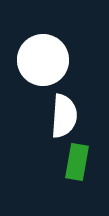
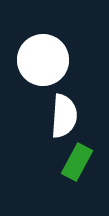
green rectangle: rotated 18 degrees clockwise
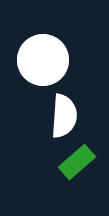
green rectangle: rotated 21 degrees clockwise
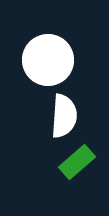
white circle: moved 5 px right
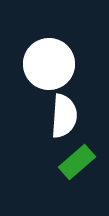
white circle: moved 1 px right, 4 px down
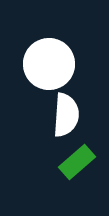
white semicircle: moved 2 px right, 1 px up
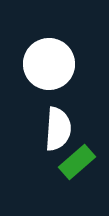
white semicircle: moved 8 px left, 14 px down
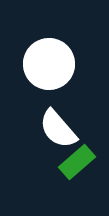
white semicircle: rotated 135 degrees clockwise
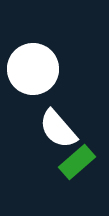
white circle: moved 16 px left, 5 px down
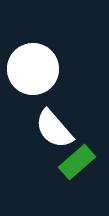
white semicircle: moved 4 px left
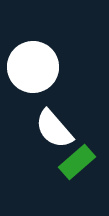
white circle: moved 2 px up
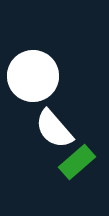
white circle: moved 9 px down
